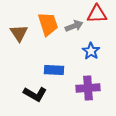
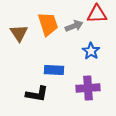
black L-shape: moved 2 px right; rotated 20 degrees counterclockwise
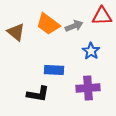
red triangle: moved 5 px right, 2 px down
orange trapezoid: rotated 145 degrees clockwise
brown triangle: moved 3 px left, 1 px up; rotated 18 degrees counterclockwise
black L-shape: moved 1 px right
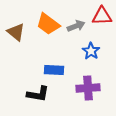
gray arrow: moved 2 px right
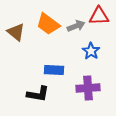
red triangle: moved 3 px left
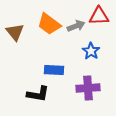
orange trapezoid: moved 1 px right
brown triangle: moved 1 px left; rotated 12 degrees clockwise
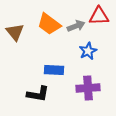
blue star: moved 3 px left; rotated 12 degrees clockwise
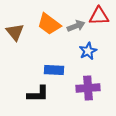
black L-shape: rotated 10 degrees counterclockwise
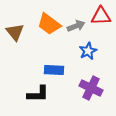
red triangle: moved 2 px right
purple cross: moved 3 px right; rotated 30 degrees clockwise
